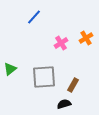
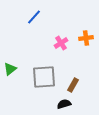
orange cross: rotated 24 degrees clockwise
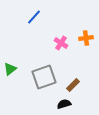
pink cross: rotated 24 degrees counterclockwise
gray square: rotated 15 degrees counterclockwise
brown rectangle: rotated 16 degrees clockwise
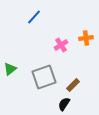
pink cross: moved 2 px down; rotated 24 degrees clockwise
black semicircle: rotated 40 degrees counterclockwise
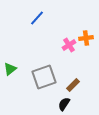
blue line: moved 3 px right, 1 px down
pink cross: moved 8 px right
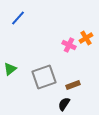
blue line: moved 19 px left
orange cross: rotated 24 degrees counterclockwise
pink cross: rotated 32 degrees counterclockwise
brown rectangle: rotated 24 degrees clockwise
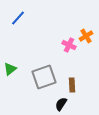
orange cross: moved 2 px up
brown rectangle: moved 1 px left; rotated 72 degrees counterclockwise
black semicircle: moved 3 px left
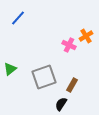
brown rectangle: rotated 32 degrees clockwise
